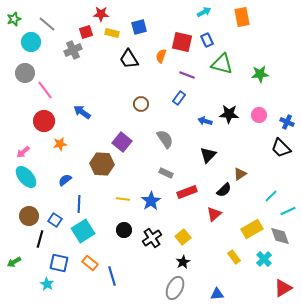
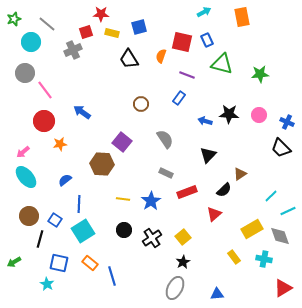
cyan cross at (264, 259): rotated 35 degrees counterclockwise
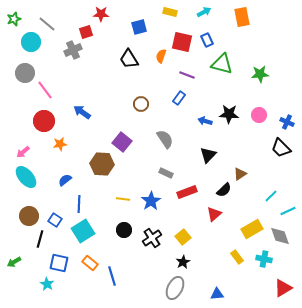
yellow rectangle at (112, 33): moved 58 px right, 21 px up
yellow rectangle at (234, 257): moved 3 px right
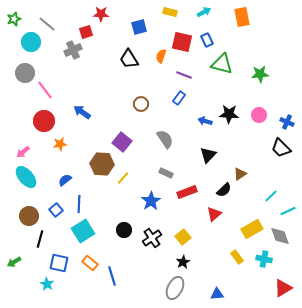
purple line at (187, 75): moved 3 px left
yellow line at (123, 199): moved 21 px up; rotated 56 degrees counterclockwise
blue square at (55, 220): moved 1 px right, 10 px up; rotated 16 degrees clockwise
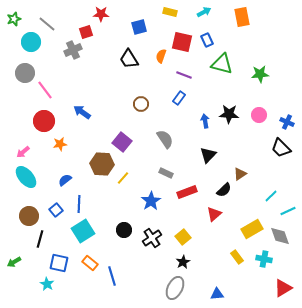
blue arrow at (205, 121): rotated 64 degrees clockwise
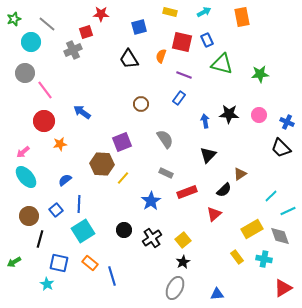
purple square at (122, 142): rotated 30 degrees clockwise
yellow square at (183, 237): moved 3 px down
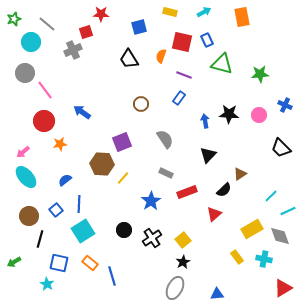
blue cross at (287, 122): moved 2 px left, 17 px up
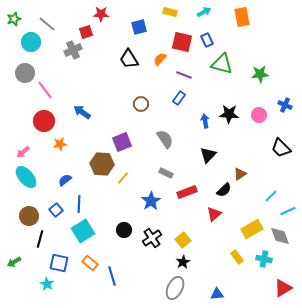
orange semicircle at (161, 56): moved 1 px left, 3 px down; rotated 24 degrees clockwise
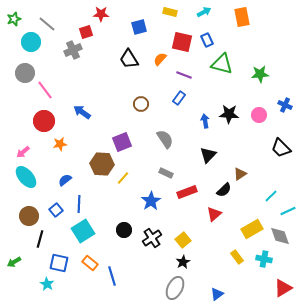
blue triangle at (217, 294): rotated 32 degrees counterclockwise
